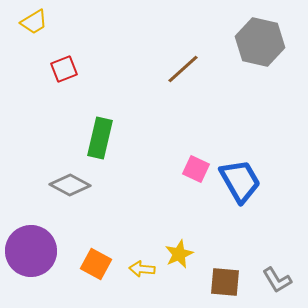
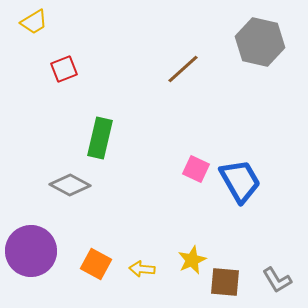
yellow star: moved 13 px right, 6 px down
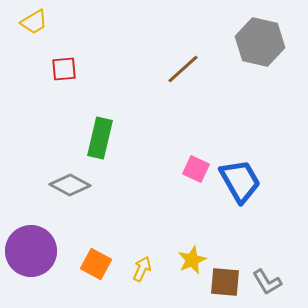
red square: rotated 16 degrees clockwise
yellow arrow: rotated 110 degrees clockwise
gray L-shape: moved 10 px left, 2 px down
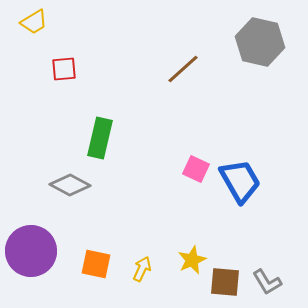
orange square: rotated 16 degrees counterclockwise
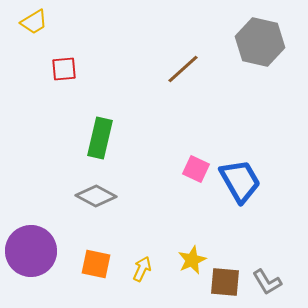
gray diamond: moved 26 px right, 11 px down
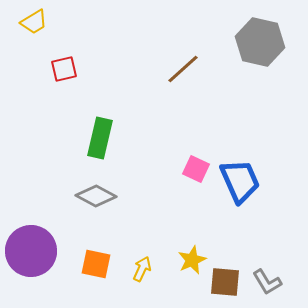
red square: rotated 8 degrees counterclockwise
blue trapezoid: rotated 6 degrees clockwise
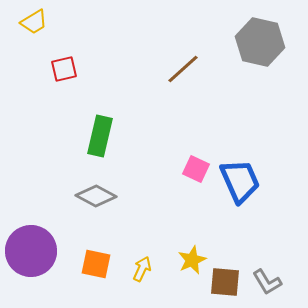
green rectangle: moved 2 px up
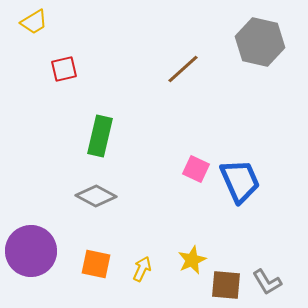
brown square: moved 1 px right, 3 px down
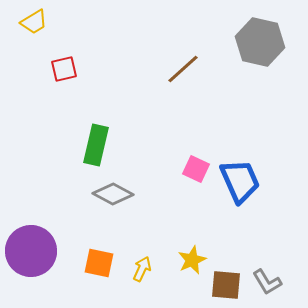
green rectangle: moved 4 px left, 9 px down
gray diamond: moved 17 px right, 2 px up
orange square: moved 3 px right, 1 px up
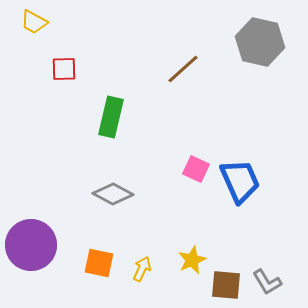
yellow trapezoid: rotated 60 degrees clockwise
red square: rotated 12 degrees clockwise
green rectangle: moved 15 px right, 28 px up
purple circle: moved 6 px up
